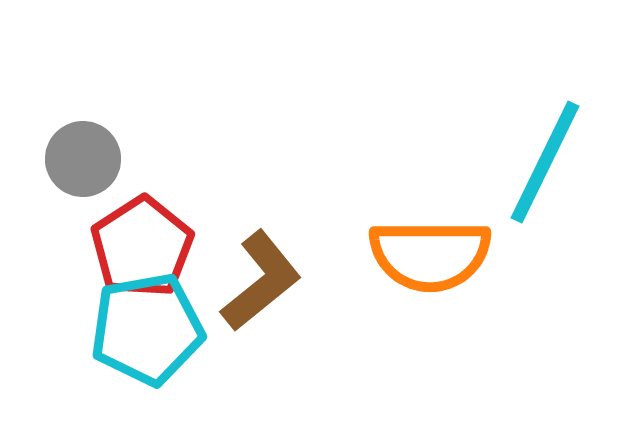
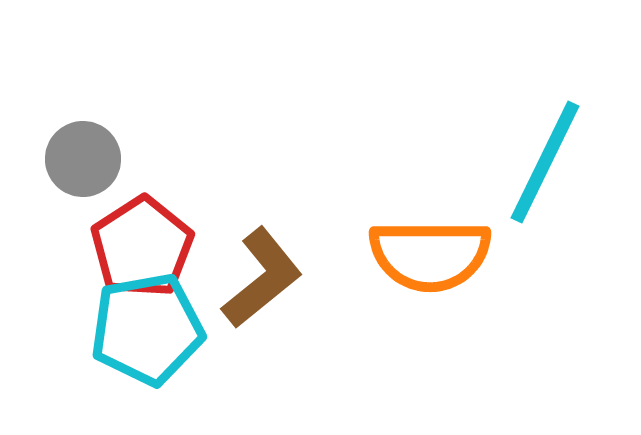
brown L-shape: moved 1 px right, 3 px up
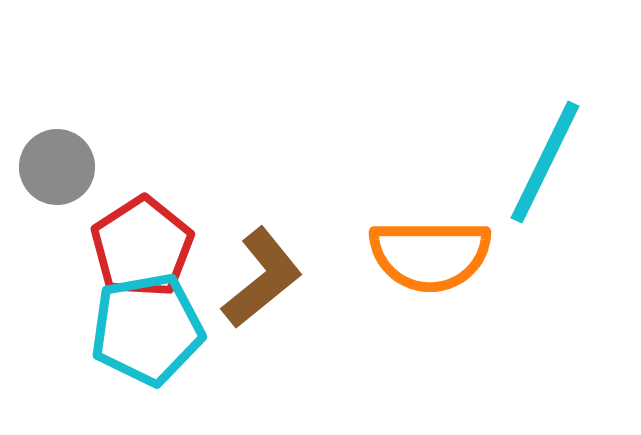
gray circle: moved 26 px left, 8 px down
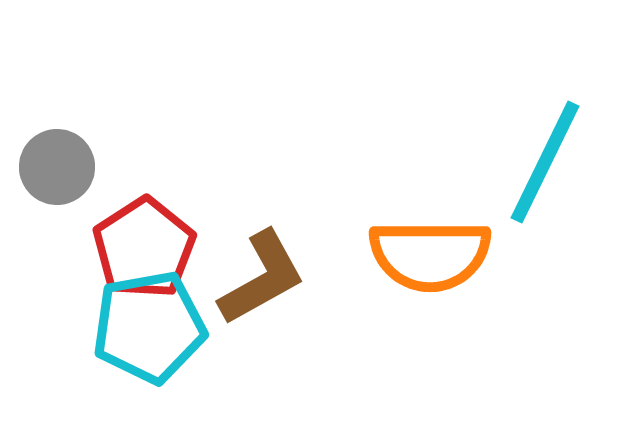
red pentagon: moved 2 px right, 1 px down
brown L-shape: rotated 10 degrees clockwise
cyan pentagon: moved 2 px right, 2 px up
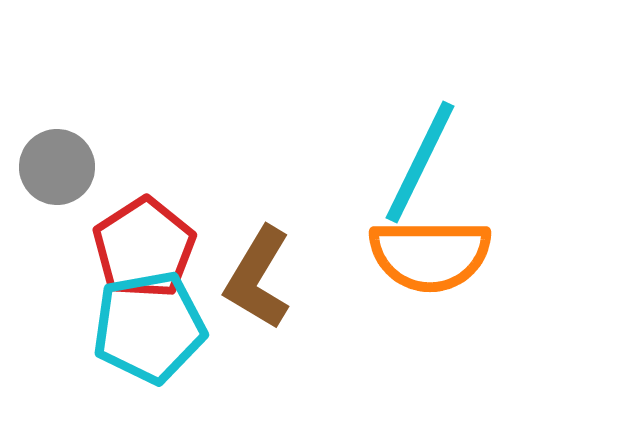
cyan line: moved 125 px left
brown L-shape: moved 4 px left; rotated 150 degrees clockwise
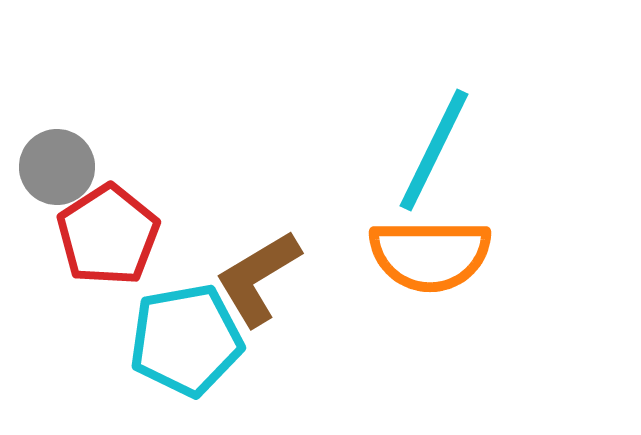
cyan line: moved 14 px right, 12 px up
red pentagon: moved 36 px left, 13 px up
brown L-shape: rotated 28 degrees clockwise
cyan pentagon: moved 37 px right, 13 px down
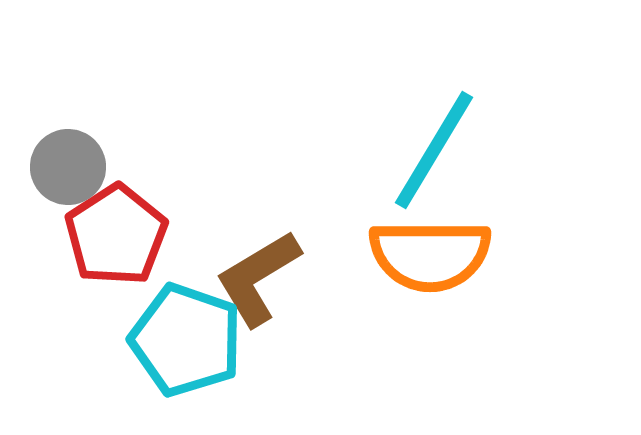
cyan line: rotated 5 degrees clockwise
gray circle: moved 11 px right
red pentagon: moved 8 px right
cyan pentagon: rotated 29 degrees clockwise
